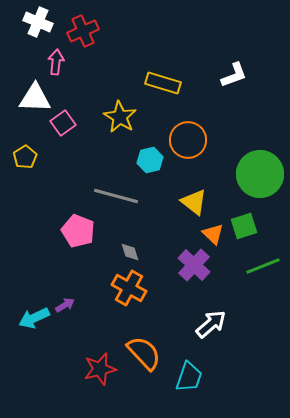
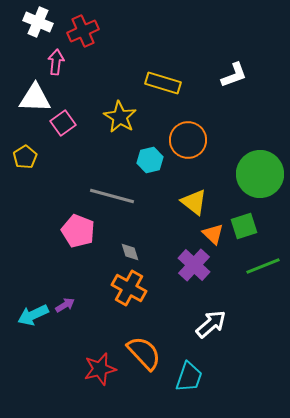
gray line: moved 4 px left
cyan arrow: moved 1 px left, 3 px up
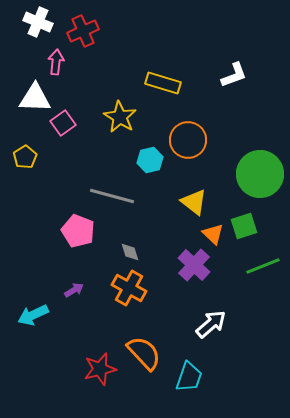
purple arrow: moved 9 px right, 15 px up
